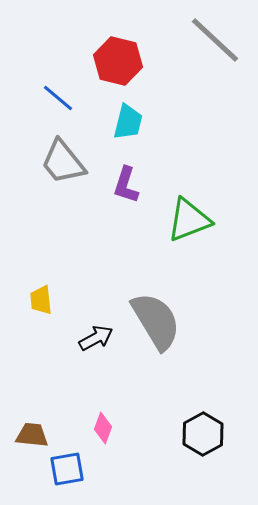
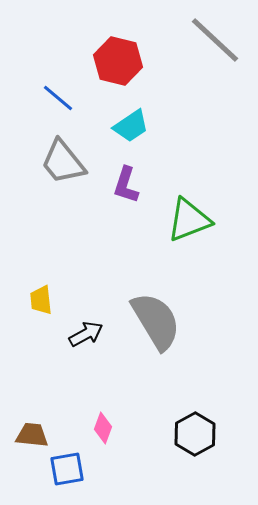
cyan trapezoid: moved 3 px right, 4 px down; rotated 42 degrees clockwise
black arrow: moved 10 px left, 4 px up
black hexagon: moved 8 px left
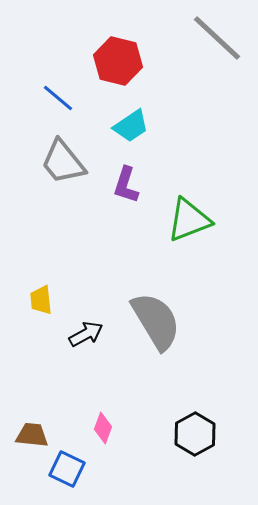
gray line: moved 2 px right, 2 px up
blue square: rotated 36 degrees clockwise
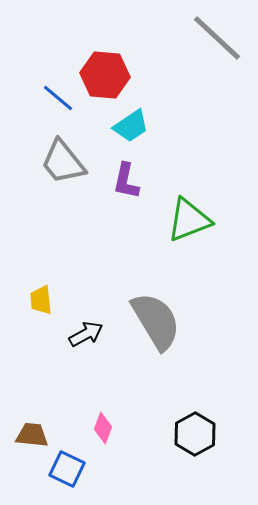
red hexagon: moved 13 px left, 14 px down; rotated 9 degrees counterclockwise
purple L-shape: moved 4 px up; rotated 6 degrees counterclockwise
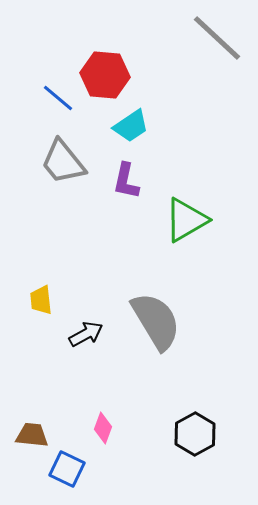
green triangle: moved 3 px left; rotated 9 degrees counterclockwise
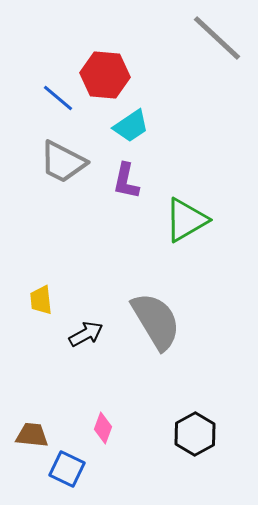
gray trapezoid: rotated 24 degrees counterclockwise
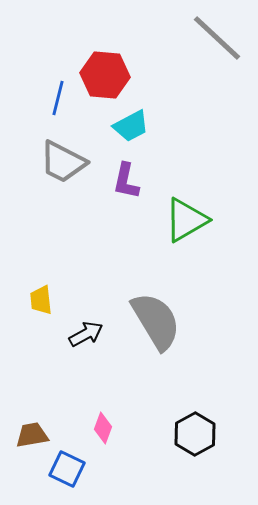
blue line: rotated 64 degrees clockwise
cyan trapezoid: rotated 6 degrees clockwise
brown trapezoid: rotated 16 degrees counterclockwise
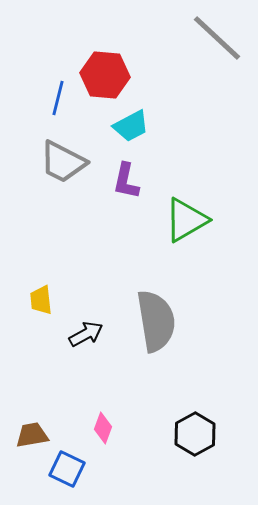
gray semicircle: rotated 22 degrees clockwise
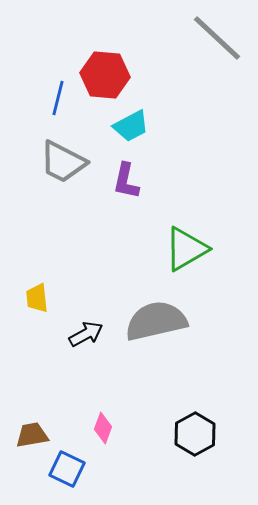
green triangle: moved 29 px down
yellow trapezoid: moved 4 px left, 2 px up
gray semicircle: rotated 94 degrees counterclockwise
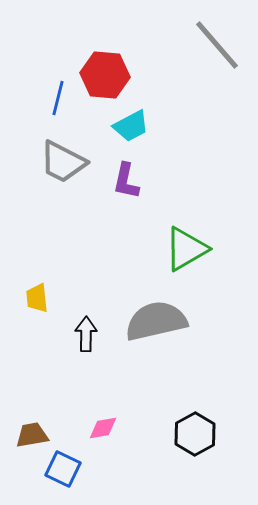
gray line: moved 7 px down; rotated 6 degrees clockwise
black arrow: rotated 60 degrees counterclockwise
pink diamond: rotated 60 degrees clockwise
blue square: moved 4 px left
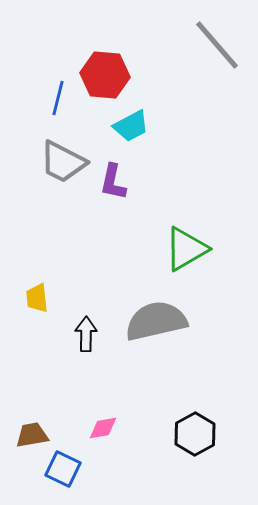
purple L-shape: moved 13 px left, 1 px down
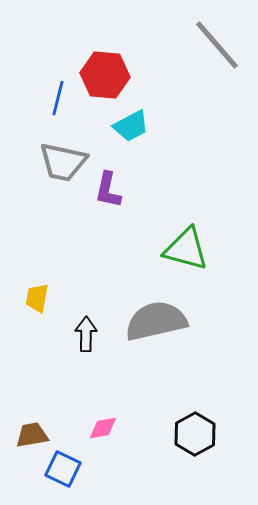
gray trapezoid: rotated 15 degrees counterclockwise
purple L-shape: moved 5 px left, 8 px down
green triangle: rotated 45 degrees clockwise
yellow trapezoid: rotated 16 degrees clockwise
